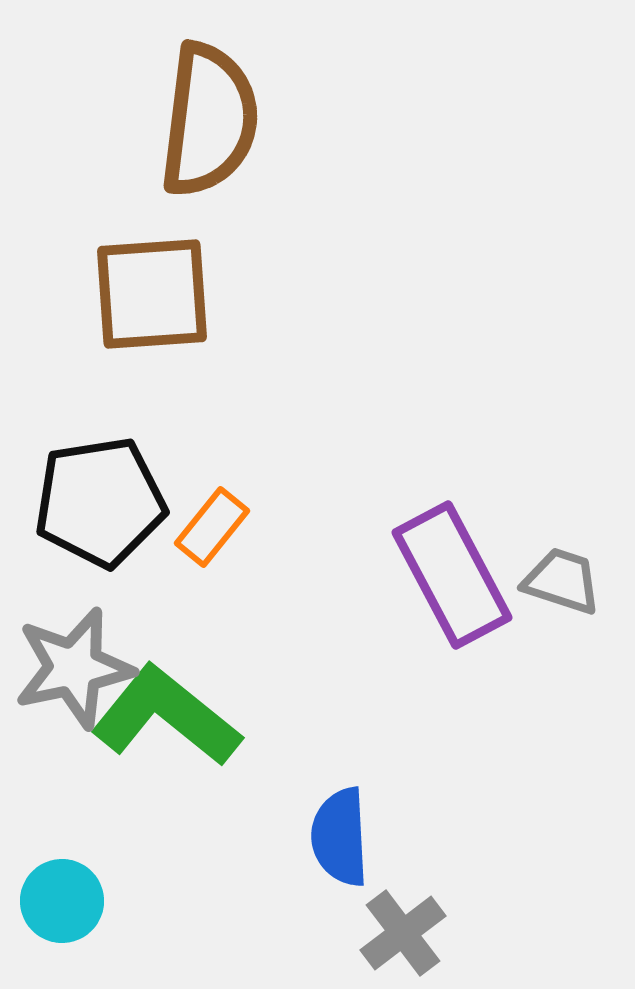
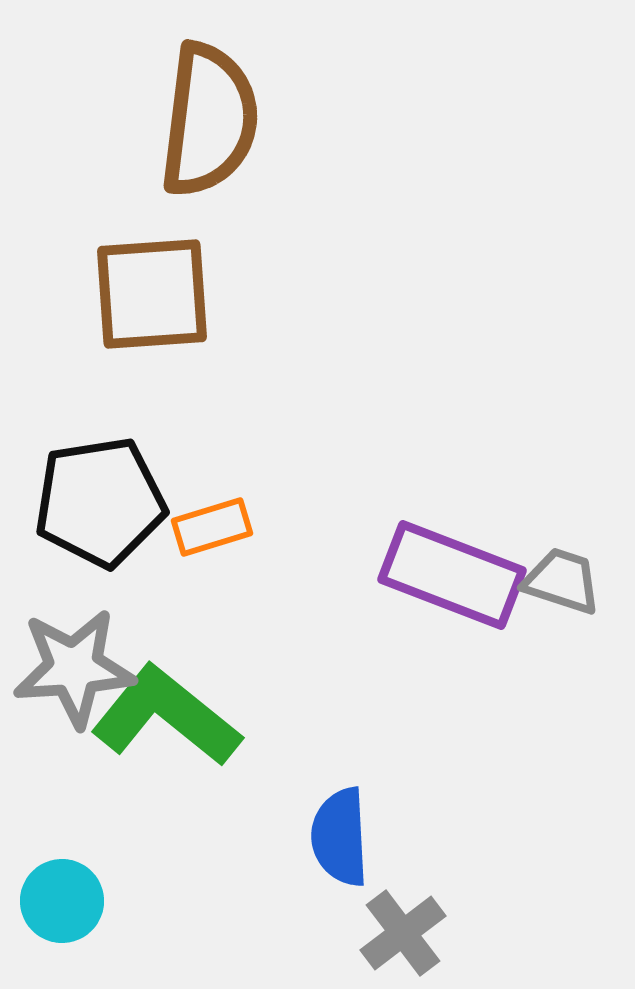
orange rectangle: rotated 34 degrees clockwise
purple rectangle: rotated 41 degrees counterclockwise
gray star: rotated 8 degrees clockwise
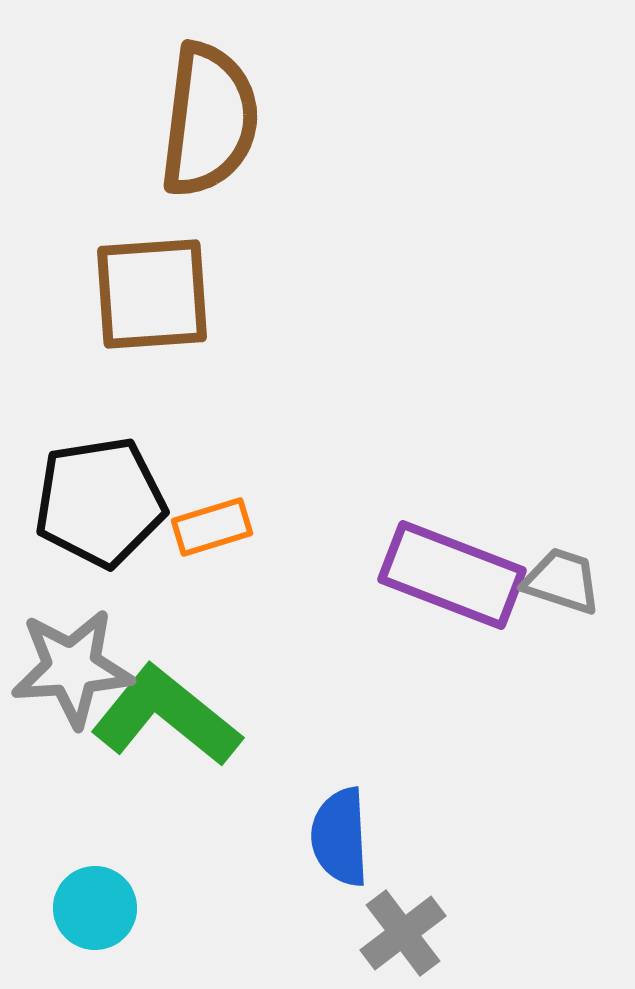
gray star: moved 2 px left
cyan circle: moved 33 px right, 7 px down
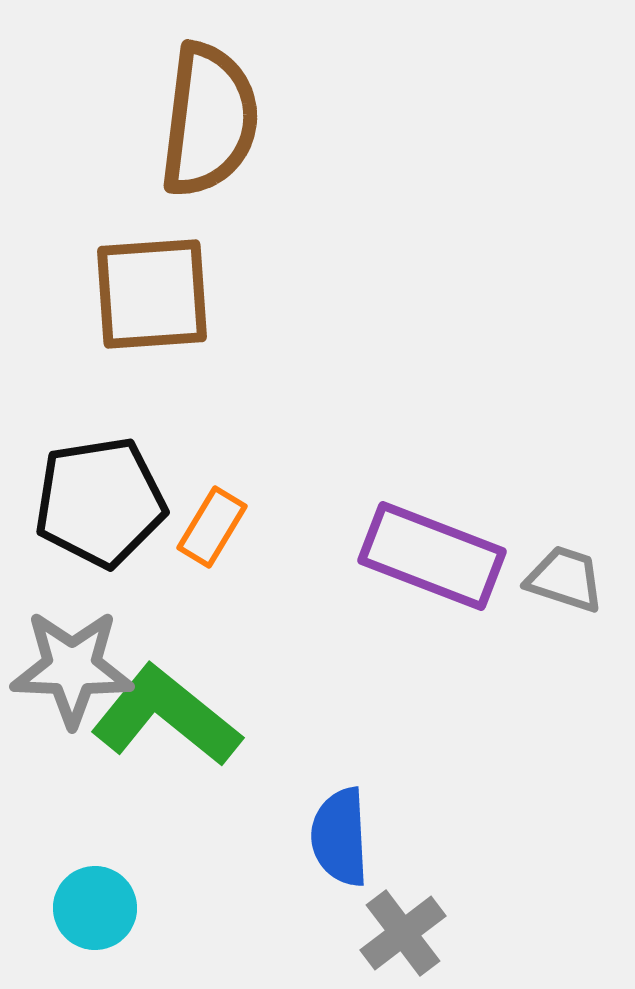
orange rectangle: rotated 42 degrees counterclockwise
purple rectangle: moved 20 px left, 19 px up
gray trapezoid: moved 3 px right, 2 px up
gray star: rotated 6 degrees clockwise
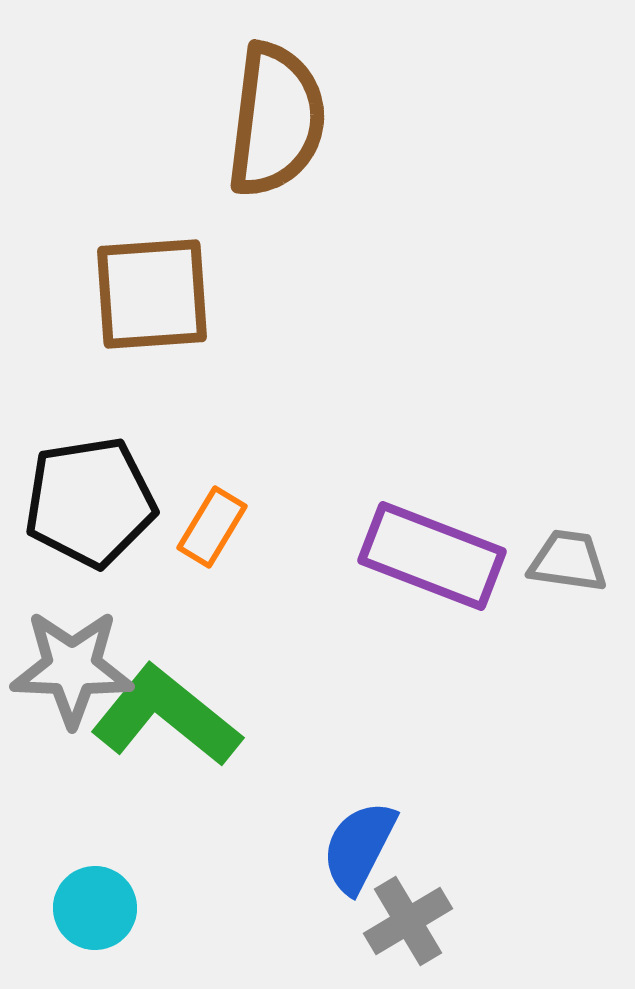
brown semicircle: moved 67 px right
black pentagon: moved 10 px left
gray trapezoid: moved 3 px right, 18 px up; rotated 10 degrees counterclockwise
blue semicircle: moved 19 px right, 10 px down; rotated 30 degrees clockwise
gray cross: moved 5 px right, 12 px up; rotated 6 degrees clockwise
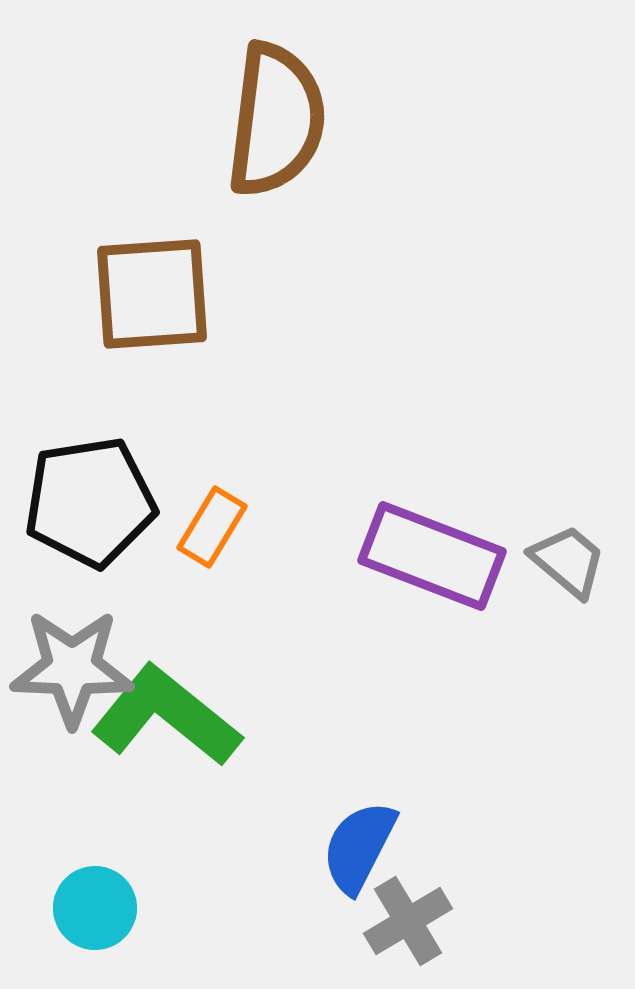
gray trapezoid: rotated 32 degrees clockwise
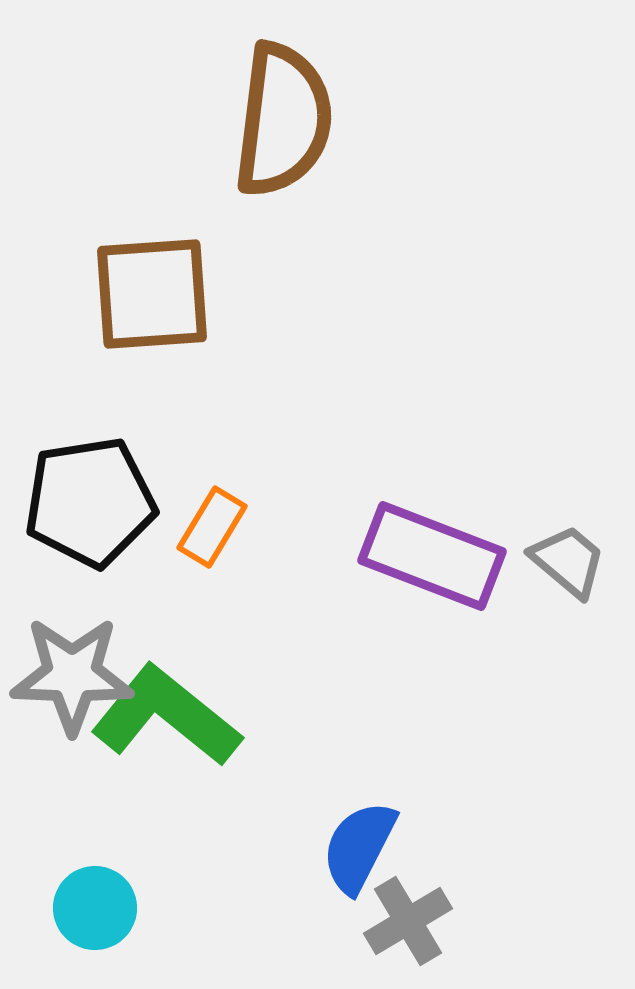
brown semicircle: moved 7 px right
gray star: moved 7 px down
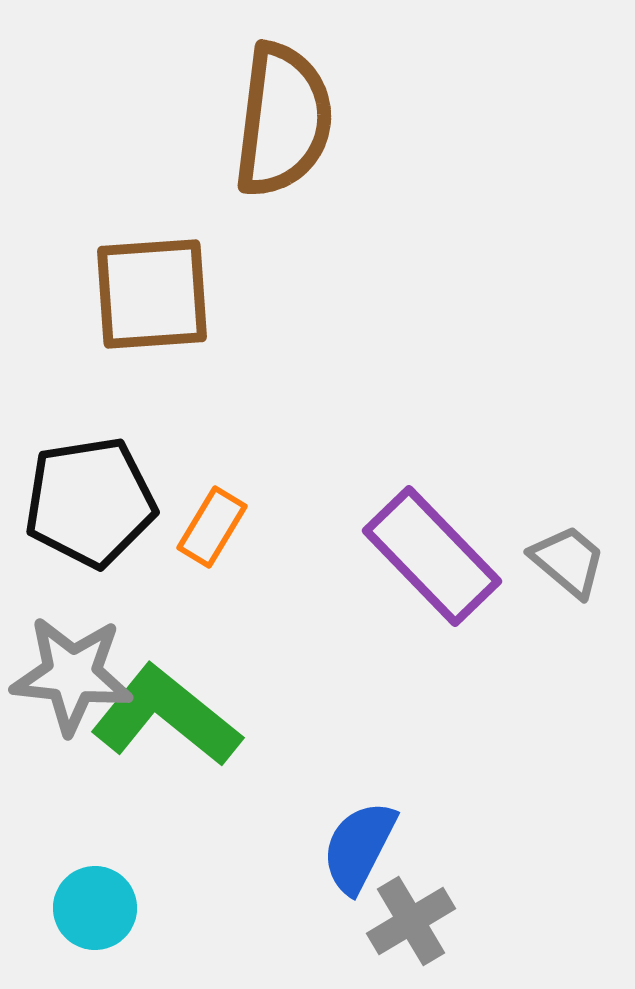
purple rectangle: rotated 25 degrees clockwise
gray star: rotated 4 degrees clockwise
gray cross: moved 3 px right
